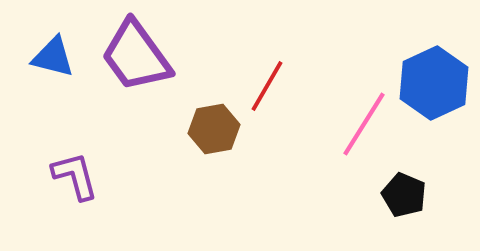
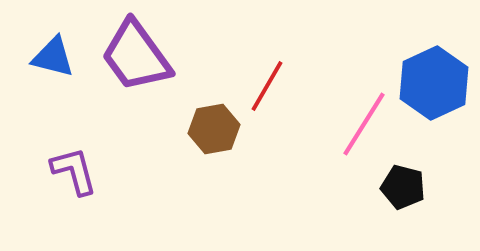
purple L-shape: moved 1 px left, 5 px up
black pentagon: moved 1 px left, 8 px up; rotated 9 degrees counterclockwise
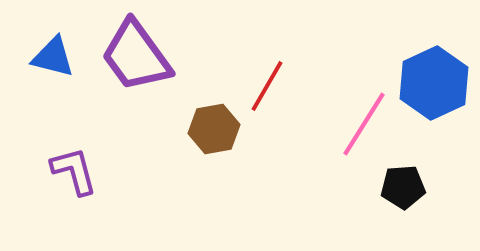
black pentagon: rotated 18 degrees counterclockwise
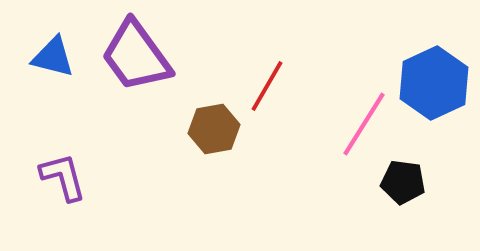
purple L-shape: moved 11 px left, 6 px down
black pentagon: moved 5 px up; rotated 12 degrees clockwise
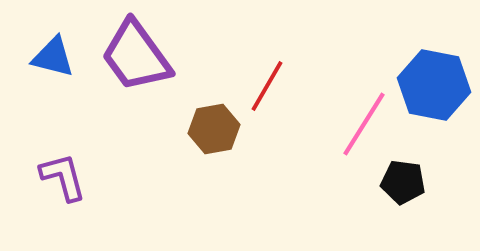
blue hexagon: moved 2 px down; rotated 24 degrees counterclockwise
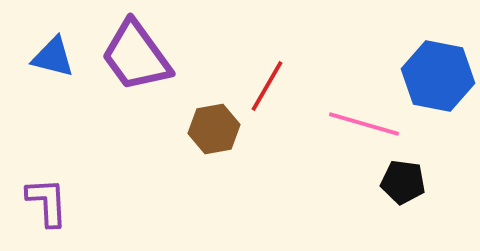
blue hexagon: moved 4 px right, 9 px up
pink line: rotated 74 degrees clockwise
purple L-shape: moved 16 px left, 25 px down; rotated 12 degrees clockwise
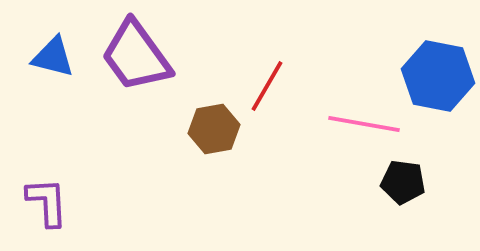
pink line: rotated 6 degrees counterclockwise
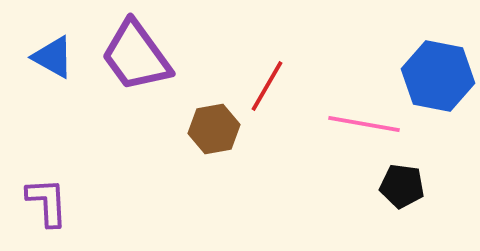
blue triangle: rotated 15 degrees clockwise
black pentagon: moved 1 px left, 4 px down
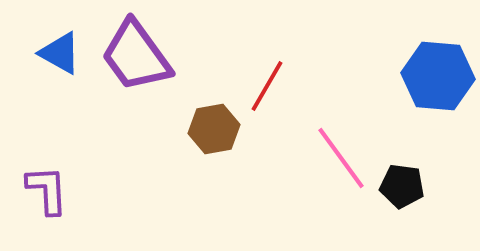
blue triangle: moved 7 px right, 4 px up
blue hexagon: rotated 6 degrees counterclockwise
pink line: moved 23 px left, 34 px down; rotated 44 degrees clockwise
purple L-shape: moved 12 px up
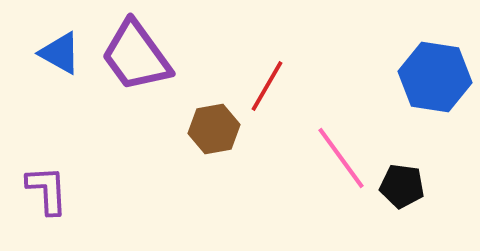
blue hexagon: moved 3 px left, 1 px down; rotated 4 degrees clockwise
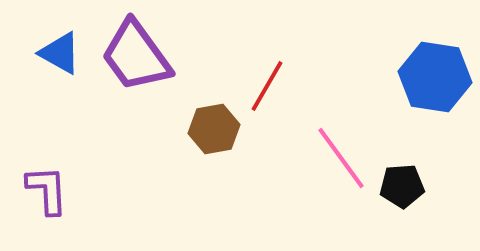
black pentagon: rotated 12 degrees counterclockwise
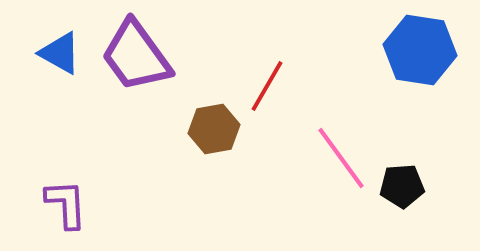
blue hexagon: moved 15 px left, 27 px up
purple L-shape: moved 19 px right, 14 px down
